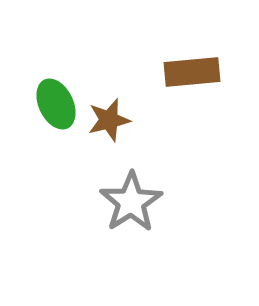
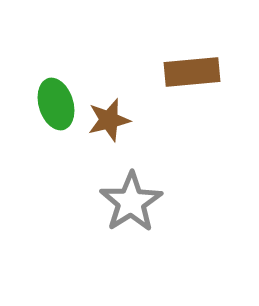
green ellipse: rotated 9 degrees clockwise
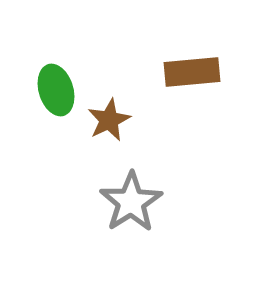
green ellipse: moved 14 px up
brown star: rotated 12 degrees counterclockwise
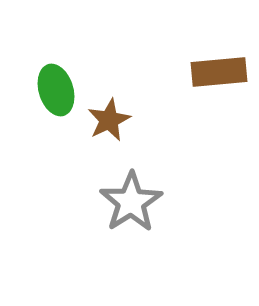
brown rectangle: moved 27 px right
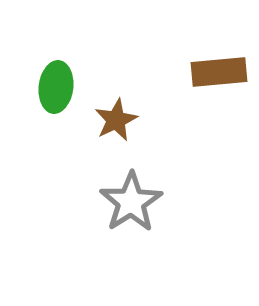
green ellipse: moved 3 px up; rotated 24 degrees clockwise
brown star: moved 7 px right
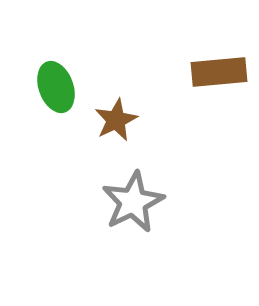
green ellipse: rotated 27 degrees counterclockwise
gray star: moved 2 px right; rotated 6 degrees clockwise
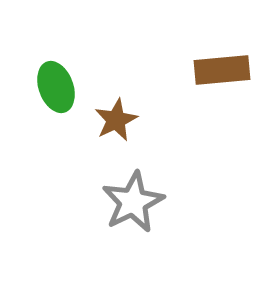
brown rectangle: moved 3 px right, 2 px up
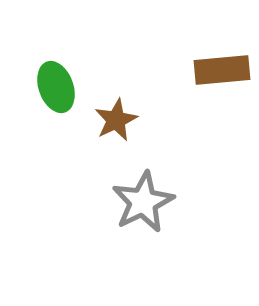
gray star: moved 10 px right
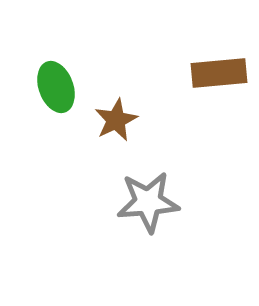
brown rectangle: moved 3 px left, 3 px down
gray star: moved 5 px right; rotated 22 degrees clockwise
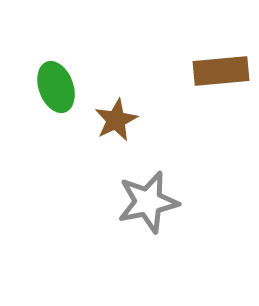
brown rectangle: moved 2 px right, 2 px up
gray star: rotated 8 degrees counterclockwise
